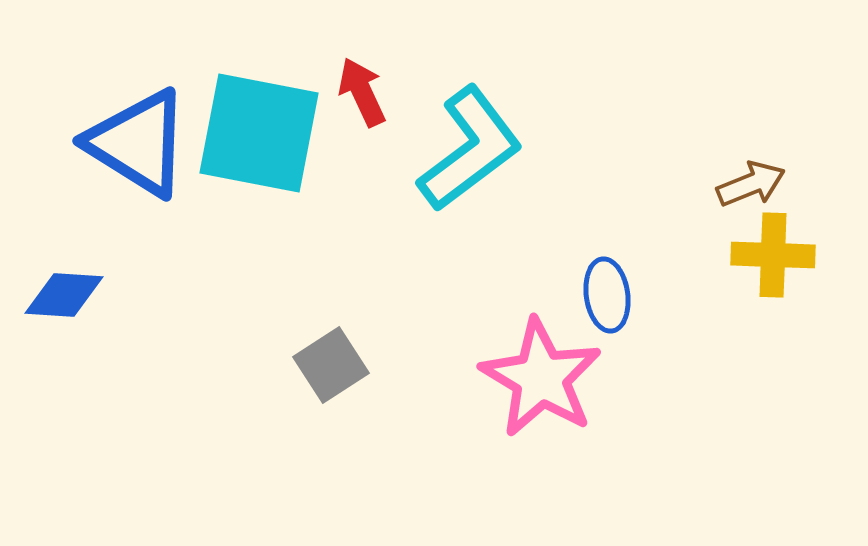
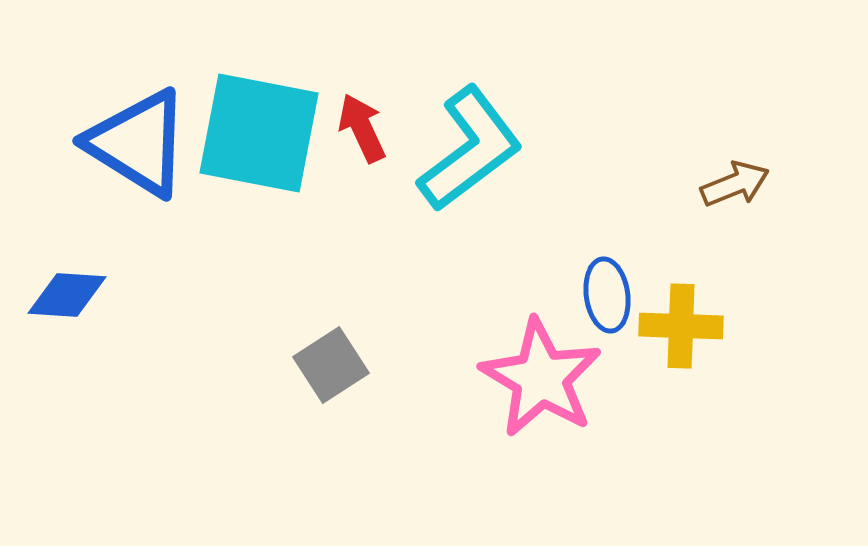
red arrow: moved 36 px down
brown arrow: moved 16 px left
yellow cross: moved 92 px left, 71 px down
blue diamond: moved 3 px right
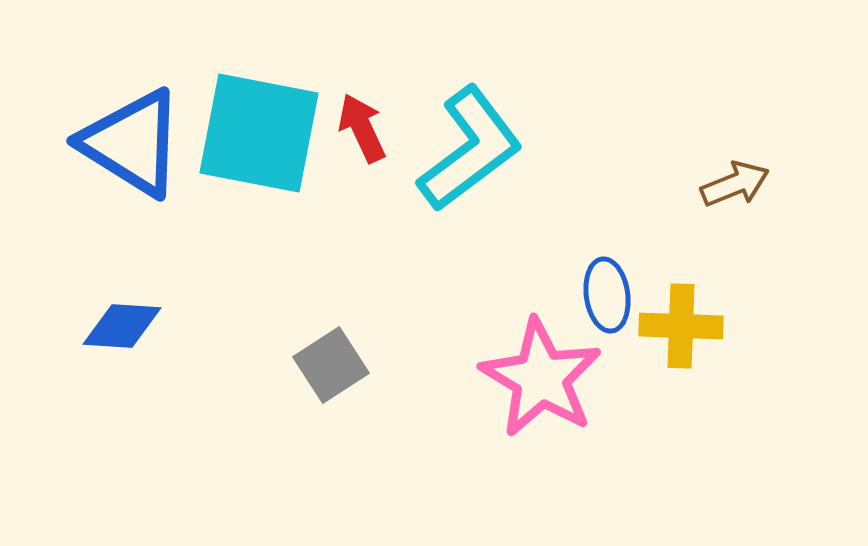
blue triangle: moved 6 px left
blue diamond: moved 55 px right, 31 px down
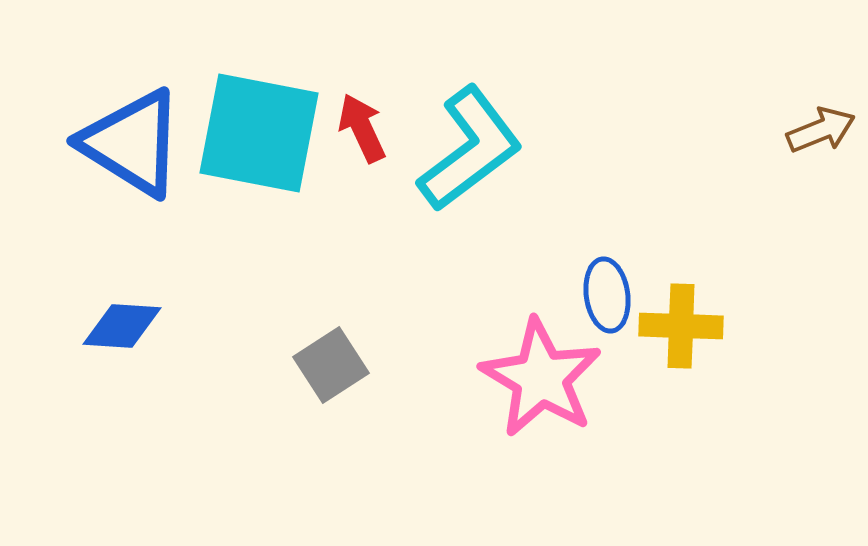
brown arrow: moved 86 px right, 54 px up
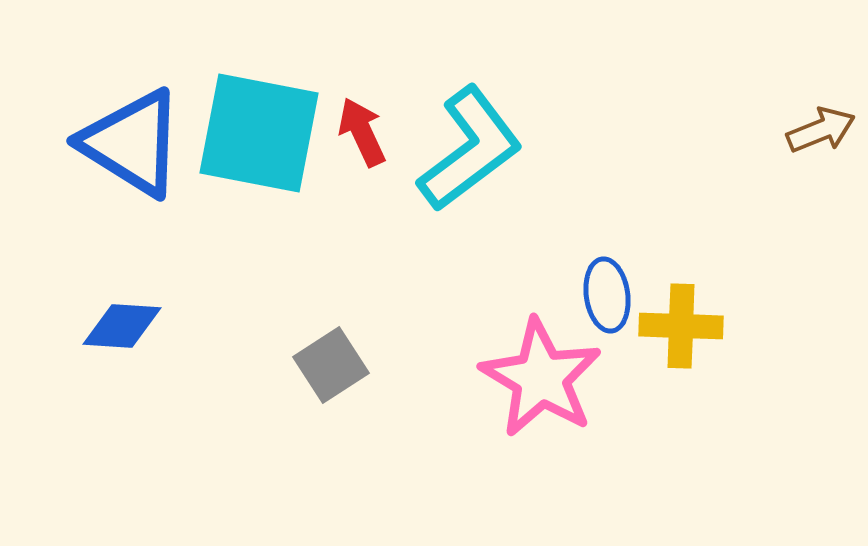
red arrow: moved 4 px down
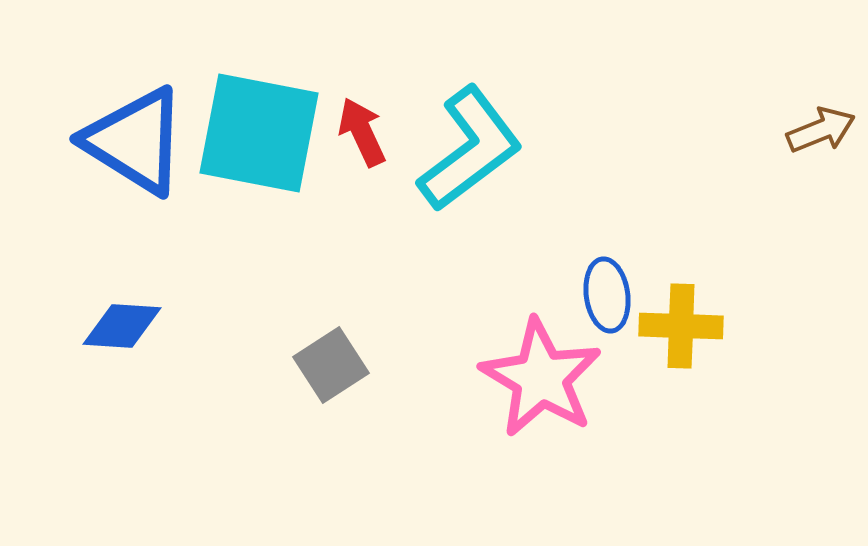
blue triangle: moved 3 px right, 2 px up
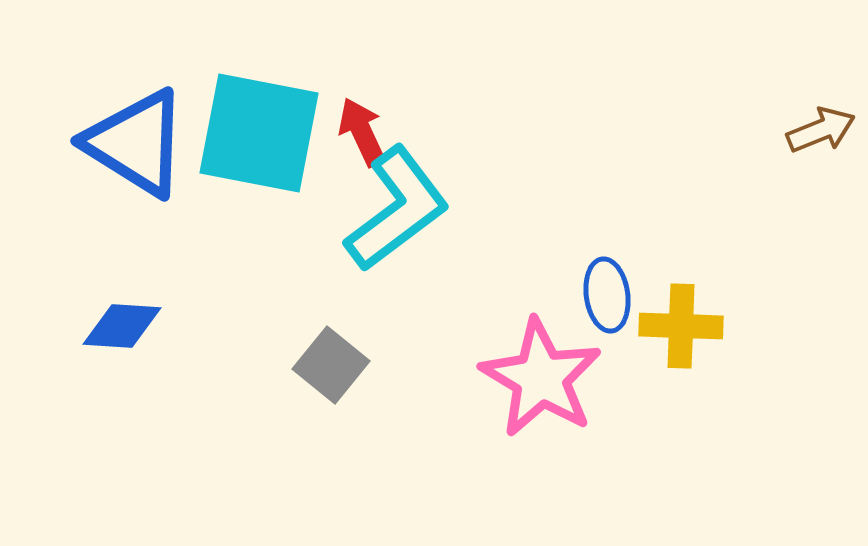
blue triangle: moved 1 px right, 2 px down
cyan L-shape: moved 73 px left, 60 px down
gray square: rotated 18 degrees counterclockwise
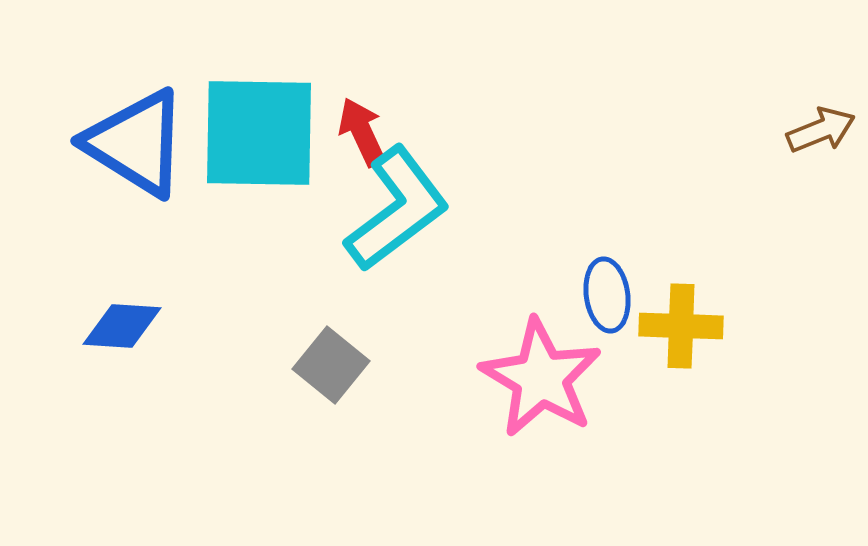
cyan square: rotated 10 degrees counterclockwise
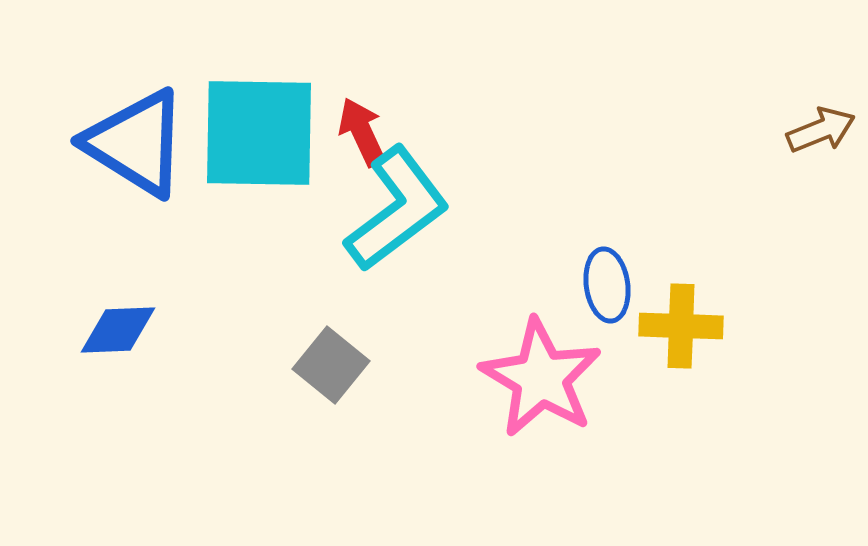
blue ellipse: moved 10 px up
blue diamond: moved 4 px left, 4 px down; rotated 6 degrees counterclockwise
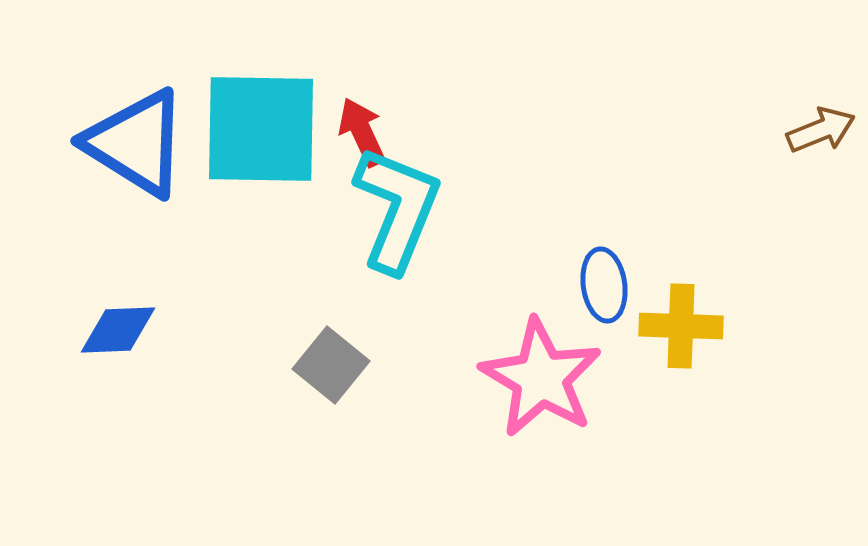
cyan square: moved 2 px right, 4 px up
cyan L-shape: rotated 31 degrees counterclockwise
blue ellipse: moved 3 px left
